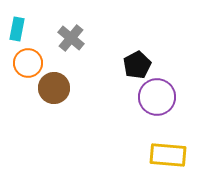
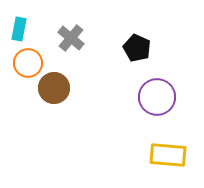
cyan rectangle: moved 2 px right
black pentagon: moved 17 px up; rotated 20 degrees counterclockwise
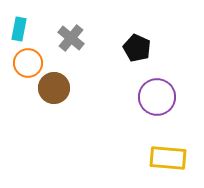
yellow rectangle: moved 3 px down
